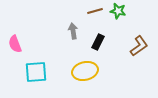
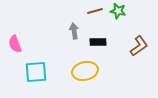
gray arrow: moved 1 px right
black rectangle: rotated 63 degrees clockwise
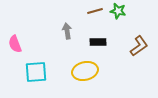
gray arrow: moved 7 px left
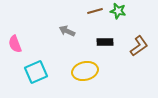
gray arrow: rotated 56 degrees counterclockwise
black rectangle: moved 7 px right
cyan square: rotated 20 degrees counterclockwise
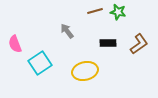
green star: moved 1 px down
gray arrow: rotated 28 degrees clockwise
black rectangle: moved 3 px right, 1 px down
brown L-shape: moved 2 px up
cyan square: moved 4 px right, 9 px up; rotated 10 degrees counterclockwise
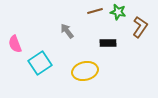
brown L-shape: moved 1 px right, 17 px up; rotated 20 degrees counterclockwise
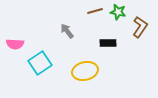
pink semicircle: rotated 66 degrees counterclockwise
